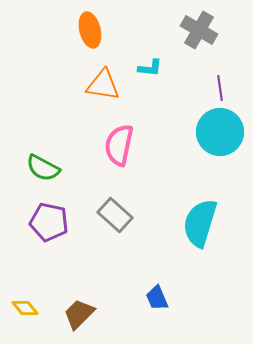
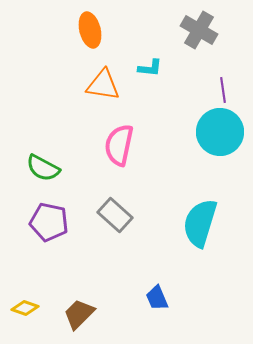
purple line: moved 3 px right, 2 px down
yellow diamond: rotated 32 degrees counterclockwise
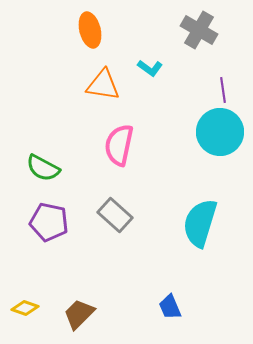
cyan L-shape: rotated 30 degrees clockwise
blue trapezoid: moved 13 px right, 9 px down
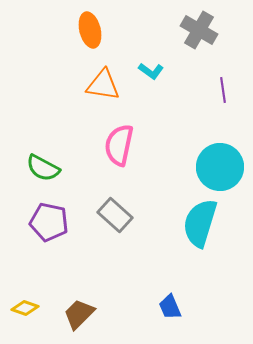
cyan L-shape: moved 1 px right, 3 px down
cyan circle: moved 35 px down
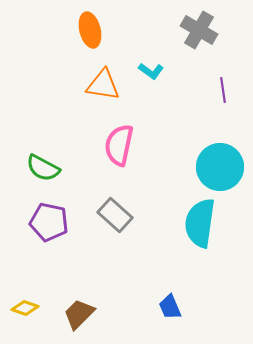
cyan semicircle: rotated 9 degrees counterclockwise
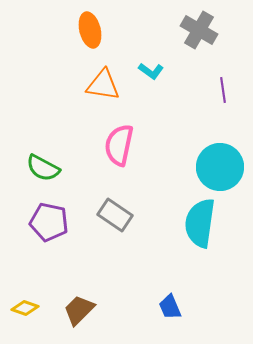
gray rectangle: rotated 8 degrees counterclockwise
brown trapezoid: moved 4 px up
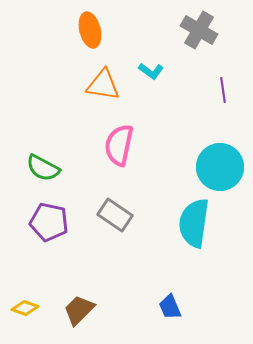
cyan semicircle: moved 6 px left
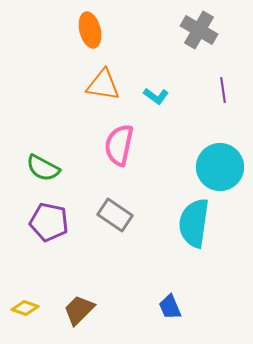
cyan L-shape: moved 5 px right, 25 px down
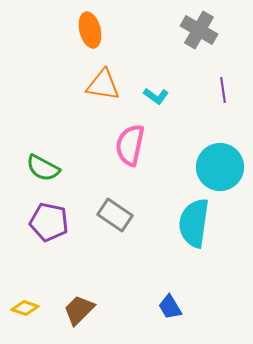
pink semicircle: moved 11 px right
blue trapezoid: rotated 8 degrees counterclockwise
